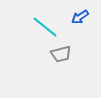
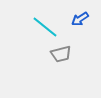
blue arrow: moved 2 px down
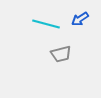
cyan line: moved 1 px right, 3 px up; rotated 24 degrees counterclockwise
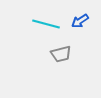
blue arrow: moved 2 px down
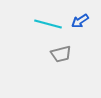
cyan line: moved 2 px right
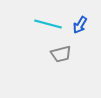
blue arrow: moved 4 px down; rotated 24 degrees counterclockwise
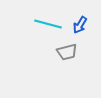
gray trapezoid: moved 6 px right, 2 px up
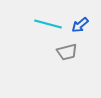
blue arrow: rotated 18 degrees clockwise
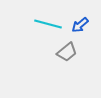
gray trapezoid: rotated 25 degrees counterclockwise
